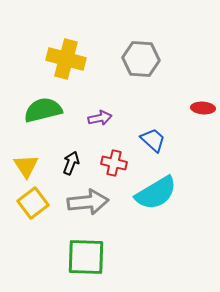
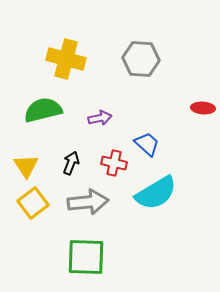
blue trapezoid: moved 6 px left, 4 px down
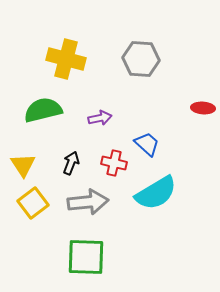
yellow triangle: moved 3 px left, 1 px up
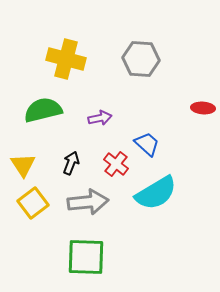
red cross: moved 2 px right, 1 px down; rotated 25 degrees clockwise
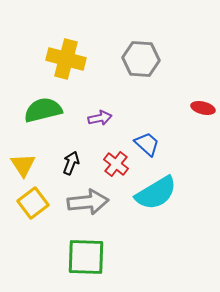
red ellipse: rotated 10 degrees clockwise
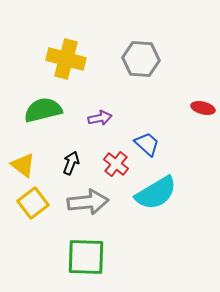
yellow triangle: rotated 20 degrees counterclockwise
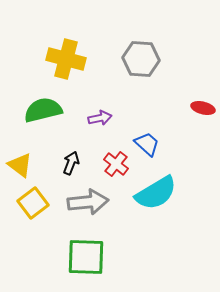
yellow triangle: moved 3 px left
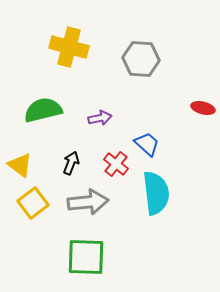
yellow cross: moved 3 px right, 12 px up
cyan semicircle: rotated 66 degrees counterclockwise
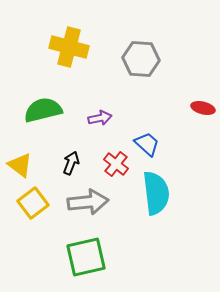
green square: rotated 15 degrees counterclockwise
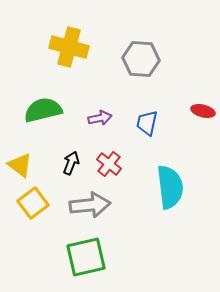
red ellipse: moved 3 px down
blue trapezoid: moved 21 px up; rotated 120 degrees counterclockwise
red cross: moved 7 px left
cyan semicircle: moved 14 px right, 6 px up
gray arrow: moved 2 px right, 3 px down
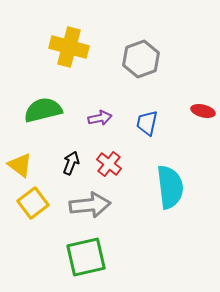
gray hexagon: rotated 24 degrees counterclockwise
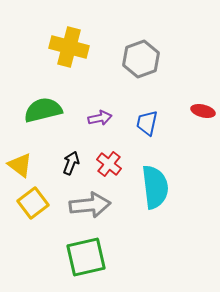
cyan semicircle: moved 15 px left
